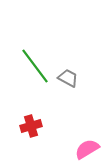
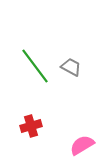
gray trapezoid: moved 3 px right, 11 px up
pink semicircle: moved 5 px left, 4 px up
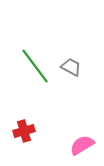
red cross: moved 7 px left, 5 px down
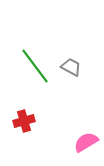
red cross: moved 10 px up
pink semicircle: moved 4 px right, 3 px up
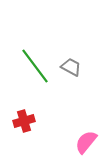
pink semicircle: rotated 20 degrees counterclockwise
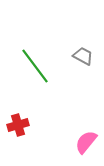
gray trapezoid: moved 12 px right, 11 px up
red cross: moved 6 px left, 4 px down
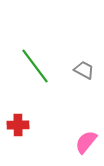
gray trapezoid: moved 1 px right, 14 px down
red cross: rotated 15 degrees clockwise
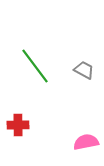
pink semicircle: rotated 40 degrees clockwise
